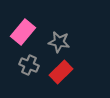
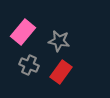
gray star: moved 1 px up
red rectangle: rotated 10 degrees counterclockwise
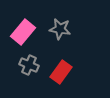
gray star: moved 1 px right, 12 px up
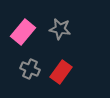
gray cross: moved 1 px right, 4 px down
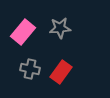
gray star: moved 1 px up; rotated 15 degrees counterclockwise
gray cross: rotated 12 degrees counterclockwise
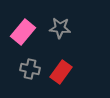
gray star: rotated 10 degrees clockwise
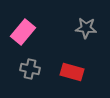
gray star: moved 26 px right
red rectangle: moved 11 px right; rotated 70 degrees clockwise
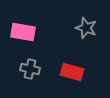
gray star: rotated 15 degrees clockwise
pink rectangle: rotated 60 degrees clockwise
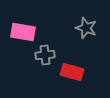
gray cross: moved 15 px right, 14 px up; rotated 18 degrees counterclockwise
